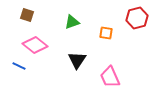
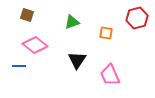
blue line: rotated 24 degrees counterclockwise
pink trapezoid: moved 2 px up
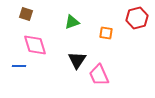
brown square: moved 1 px left, 1 px up
pink diamond: rotated 35 degrees clockwise
pink trapezoid: moved 11 px left
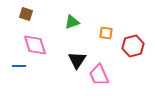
red hexagon: moved 4 px left, 28 px down
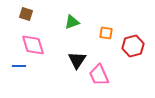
pink diamond: moved 2 px left
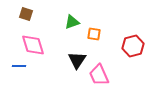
orange square: moved 12 px left, 1 px down
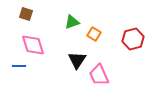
orange square: rotated 24 degrees clockwise
red hexagon: moved 7 px up
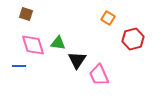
green triangle: moved 14 px left, 21 px down; rotated 28 degrees clockwise
orange square: moved 14 px right, 16 px up
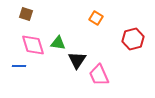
orange square: moved 12 px left
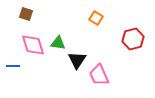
blue line: moved 6 px left
